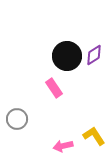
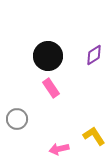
black circle: moved 19 px left
pink rectangle: moved 3 px left
pink arrow: moved 4 px left, 3 px down
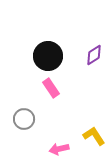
gray circle: moved 7 px right
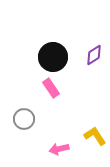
black circle: moved 5 px right, 1 px down
yellow L-shape: moved 1 px right
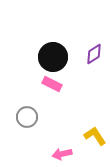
purple diamond: moved 1 px up
pink rectangle: moved 1 px right, 4 px up; rotated 30 degrees counterclockwise
gray circle: moved 3 px right, 2 px up
pink arrow: moved 3 px right, 5 px down
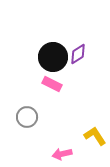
purple diamond: moved 16 px left
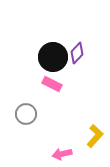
purple diamond: moved 1 px left, 1 px up; rotated 15 degrees counterclockwise
gray circle: moved 1 px left, 3 px up
yellow L-shape: rotated 75 degrees clockwise
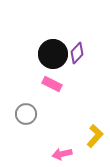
black circle: moved 3 px up
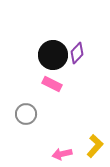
black circle: moved 1 px down
yellow L-shape: moved 10 px down
